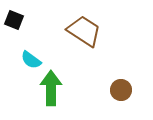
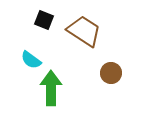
black square: moved 30 px right
brown circle: moved 10 px left, 17 px up
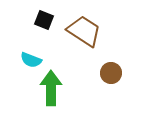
cyan semicircle: rotated 15 degrees counterclockwise
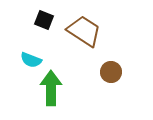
brown circle: moved 1 px up
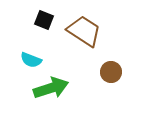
green arrow: rotated 72 degrees clockwise
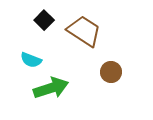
black square: rotated 24 degrees clockwise
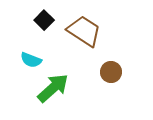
green arrow: moved 2 px right; rotated 24 degrees counterclockwise
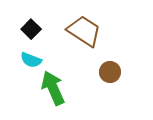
black square: moved 13 px left, 9 px down
brown circle: moved 1 px left
green arrow: rotated 72 degrees counterclockwise
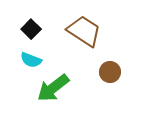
green arrow: rotated 104 degrees counterclockwise
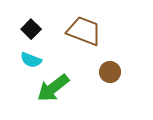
brown trapezoid: rotated 12 degrees counterclockwise
